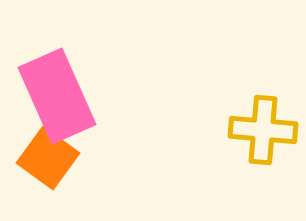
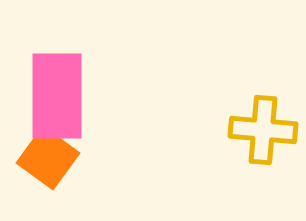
pink rectangle: rotated 24 degrees clockwise
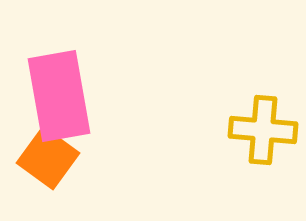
pink rectangle: moved 2 px right; rotated 10 degrees counterclockwise
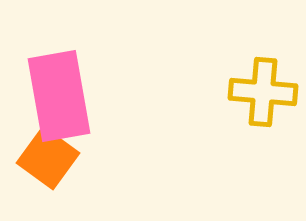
yellow cross: moved 38 px up
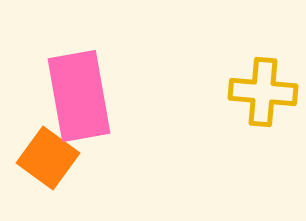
pink rectangle: moved 20 px right
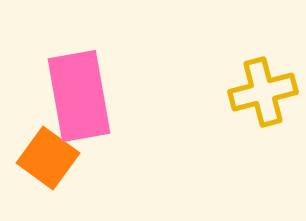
yellow cross: rotated 20 degrees counterclockwise
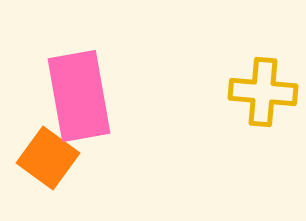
yellow cross: rotated 20 degrees clockwise
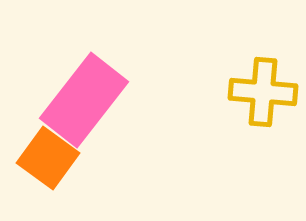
pink rectangle: moved 5 px right, 4 px down; rotated 48 degrees clockwise
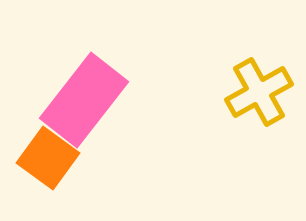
yellow cross: moved 4 px left; rotated 34 degrees counterclockwise
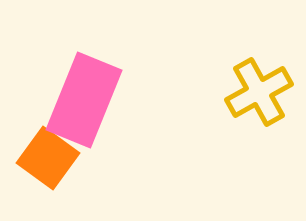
pink rectangle: rotated 16 degrees counterclockwise
